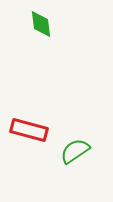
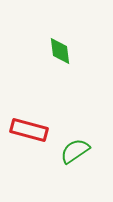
green diamond: moved 19 px right, 27 px down
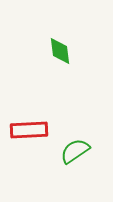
red rectangle: rotated 18 degrees counterclockwise
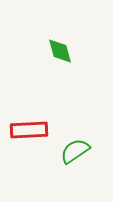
green diamond: rotated 8 degrees counterclockwise
